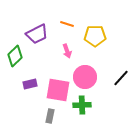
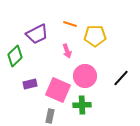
orange line: moved 3 px right
pink circle: moved 1 px up
pink square: rotated 15 degrees clockwise
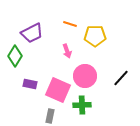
purple trapezoid: moved 5 px left, 1 px up
green diamond: rotated 15 degrees counterclockwise
purple rectangle: rotated 24 degrees clockwise
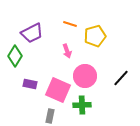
yellow pentagon: rotated 15 degrees counterclockwise
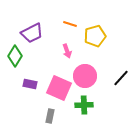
pink square: moved 1 px right, 2 px up
green cross: moved 2 px right
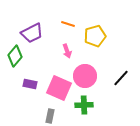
orange line: moved 2 px left
green diamond: rotated 10 degrees clockwise
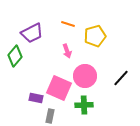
purple rectangle: moved 6 px right, 14 px down
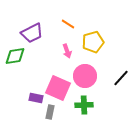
orange line: rotated 16 degrees clockwise
yellow pentagon: moved 2 px left, 6 px down
green diamond: rotated 40 degrees clockwise
pink square: moved 1 px left
gray rectangle: moved 4 px up
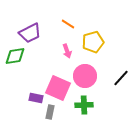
purple trapezoid: moved 2 px left
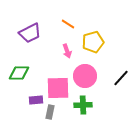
green diamond: moved 4 px right, 17 px down; rotated 10 degrees clockwise
pink square: rotated 25 degrees counterclockwise
purple rectangle: moved 2 px down; rotated 16 degrees counterclockwise
green cross: moved 1 px left
